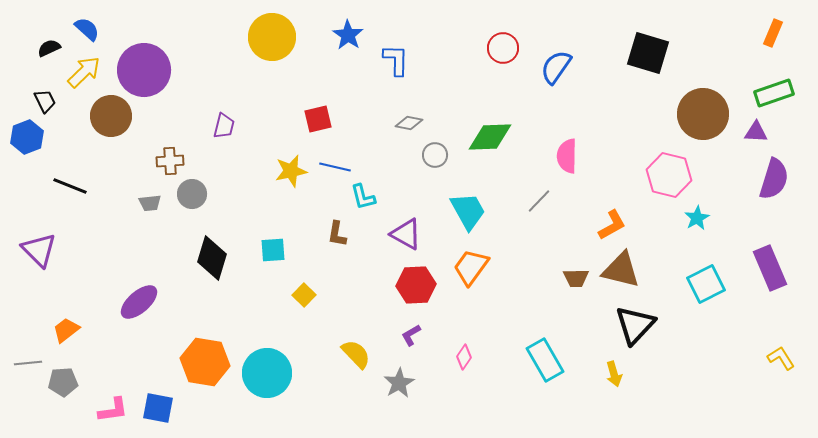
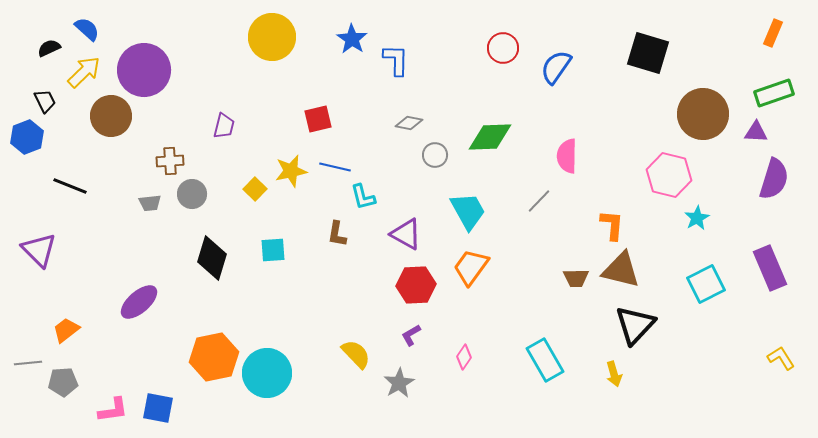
blue star at (348, 35): moved 4 px right, 4 px down
orange L-shape at (612, 225): rotated 56 degrees counterclockwise
yellow square at (304, 295): moved 49 px left, 106 px up
orange hexagon at (205, 362): moved 9 px right, 5 px up; rotated 21 degrees counterclockwise
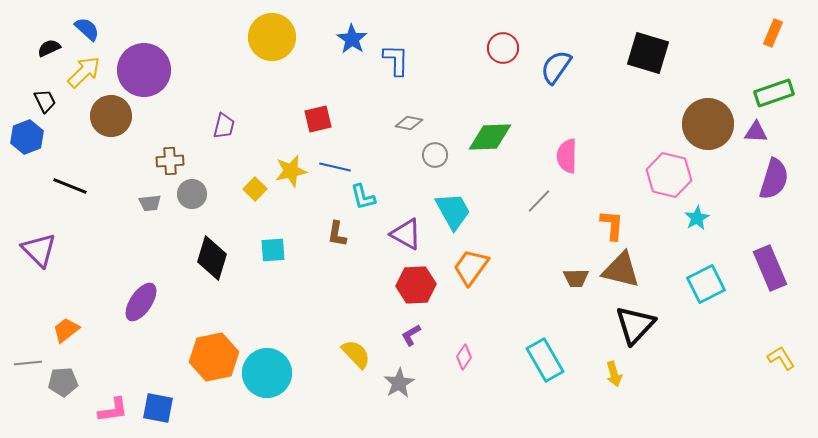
brown circle at (703, 114): moved 5 px right, 10 px down
cyan trapezoid at (468, 211): moved 15 px left
purple ellipse at (139, 302): moved 2 px right; rotated 15 degrees counterclockwise
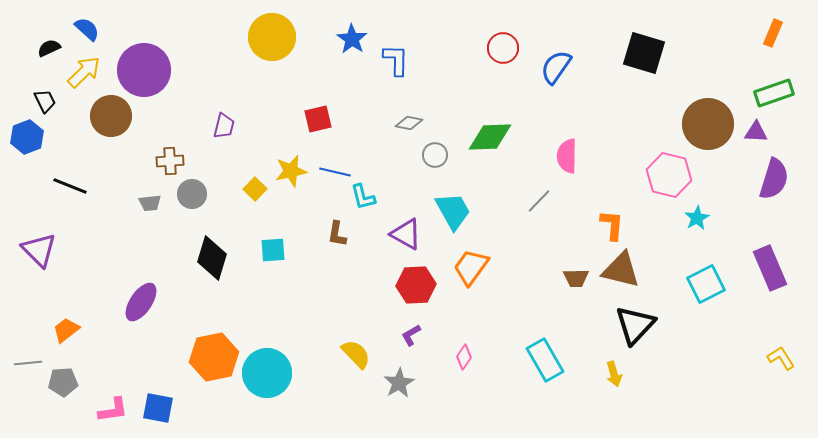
black square at (648, 53): moved 4 px left
blue line at (335, 167): moved 5 px down
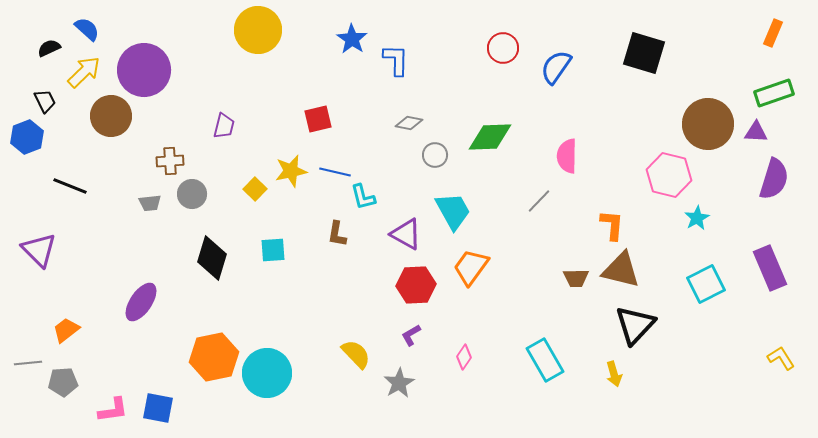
yellow circle at (272, 37): moved 14 px left, 7 px up
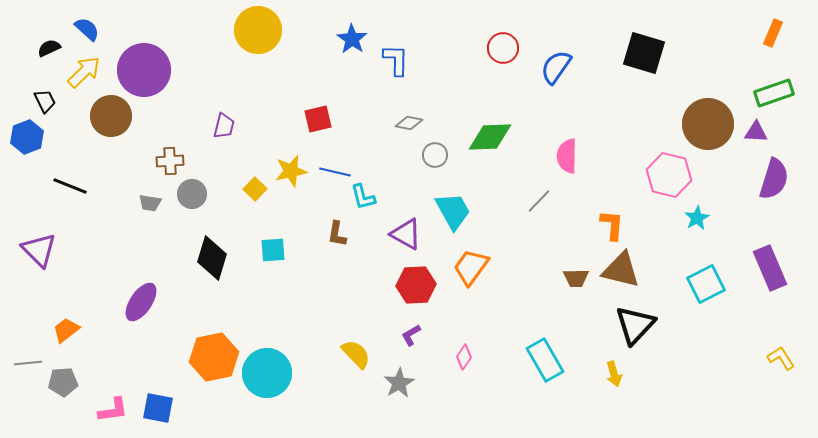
gray trapezoid at (150, 203): rotated 15 degrees clockwise
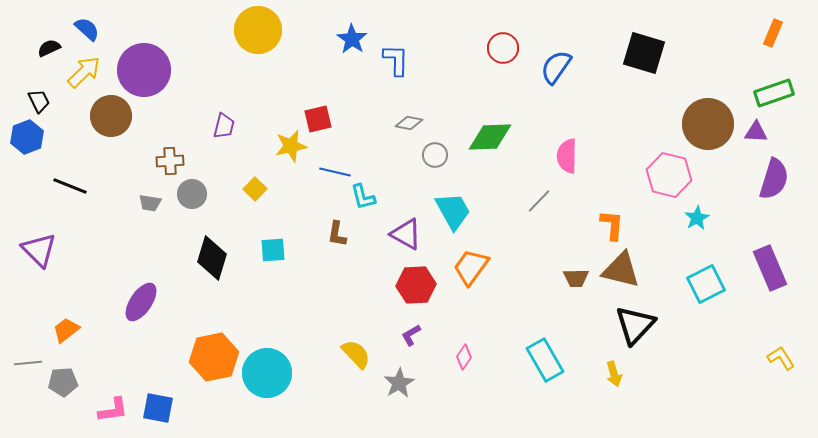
black trapezoid at (45, 101): moved 6 px left
yellow star at (291, 171): moved 25 px up
